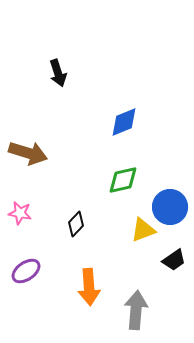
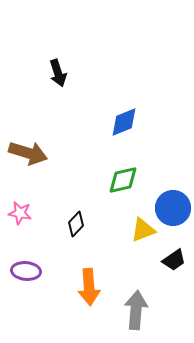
blue circle: moved 3 px right, 1 px down
purple ellipse: rotated 40 degrees clockwise
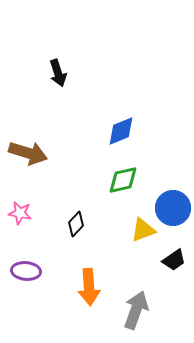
blue diamond: moved 3 px left, 9 px down
gray arrow: rotated 15 degrees clockwise
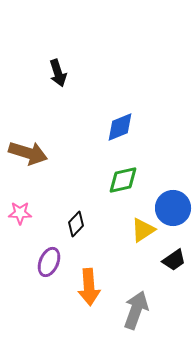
blue diamond: moved 1 px left, 4 px up
pink star: rotated 10 degrees counterclockwise
yellow triangle: rotated 12 degrees counterclockwise
purple ellipse: moved 23 px right, 9 px up; rotated 72 degrees counterclockwise
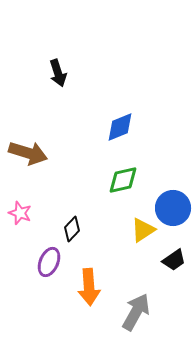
pink star: rotated 20 degrees clockwise
black diamond: moved 4 px left, 5 px down
gray arrow: moved 2 px down; rotated 9 degrees clockwise
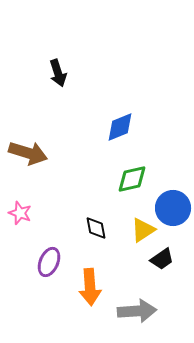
green diamond: moved 9 px right, 1 px up
black diamond: moved 24 px right, 1 px up; rotated 55 degrees counterclockwise
black trapezoid: moved 12 px left, 1 px up
orange arrow: moved 1 px right
gray arrow: moved 1 px right, 1 px up; rotated 57 degrees clockwise
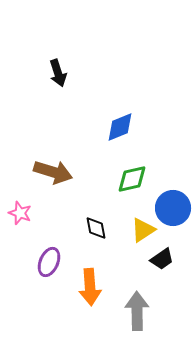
brown arrow: moved 25 px right, 19 px down
gray arrow: rotated 87 degrees counterclockwise
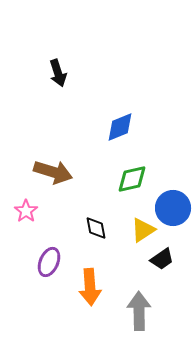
pink star: moved 6 px right, 2 px up; rotated 15 degrees clockwise
gray arrow: moved 2 px right
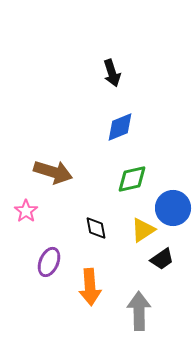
black arrow: moved 54 px right
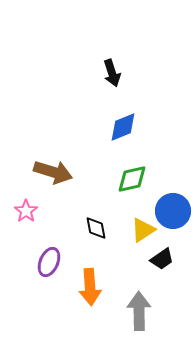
blue diamond: moved 3 px right
blue circle: moved 3 px down
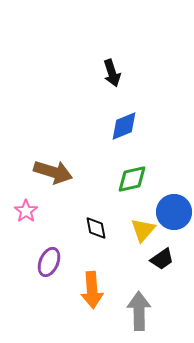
blue diamond: moved 1 px right, 1 px up
blue circle: moved 1 px right, 1 px down
yellow triangle: rotated 16 degrees counterclockwise
orange arrow: moved 2 px right, 3 px down
